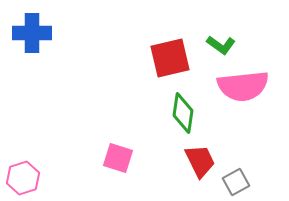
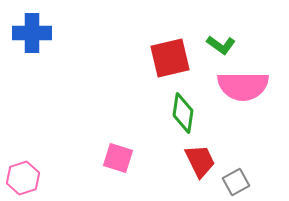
pink semicircle: rotated 6 degrees clockwise
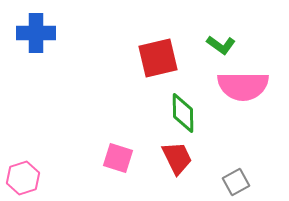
blue cross: moved 4 px right
red square: moved 12 px left
green diamond: rotated 9 degrees counterclockwise
red trapezoid: moved 23 px left, 3 px up
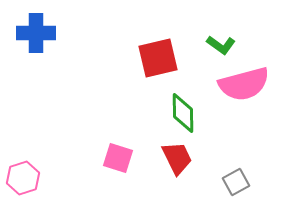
pink semicircle: moved 1 px right, 2 px up; rotated 15 degrees counterclockwise
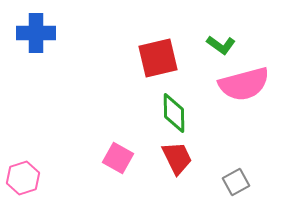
green diamond: moved 9 px left
pink square: rotated 12 degrees clockwise
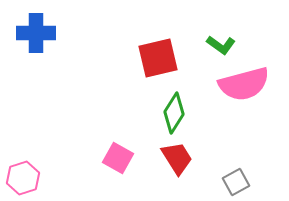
green diamond: rotated 33 degrees clockwise
red trapezoid: rotated 6 degrees counterclockwise
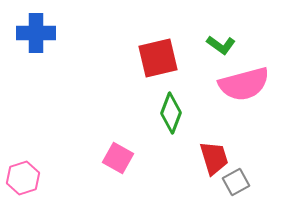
green diamond: moved 3 px left; rotated 12 degrees counterclockwise
red trapezoid: moved 37 px right; rotated 15 degrees clockwise
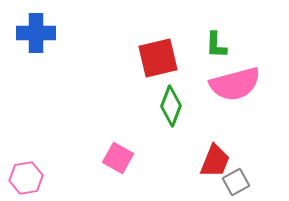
green L-shape: moved 5 px left; rotated 56 degrees clockwise
pink semicircle: moved 9 px left
green diamond: moved 7 px up
red trapezoid: moved 1 px right, 3 px down; rotated 39 degrees clockwise
pink hexagon: moved 3 px right; rotated 8 degrees clockwise
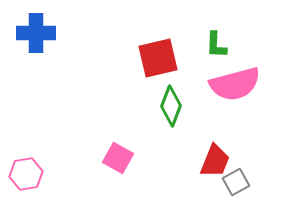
pink hexagon: moved 4 px up
